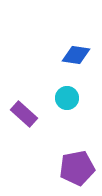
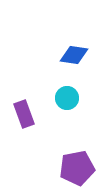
blue diamond: moved 2 px left
purple rectangle: rotated 28 degrees clockwise
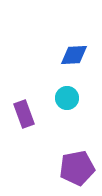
blue diamond: rotated 12 degrees counterclockwise
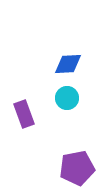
blue diamond: moved 6 px left, 9 px down
